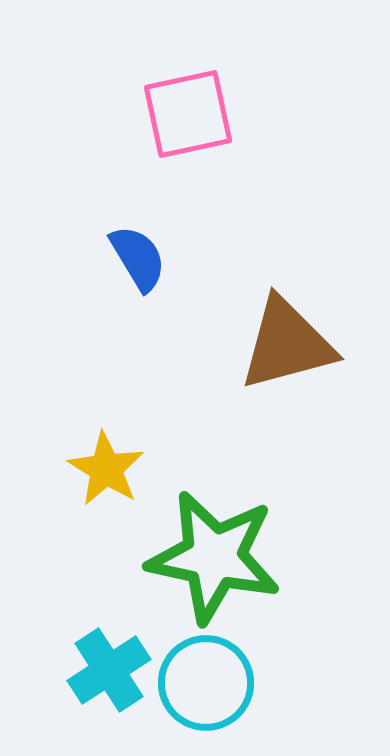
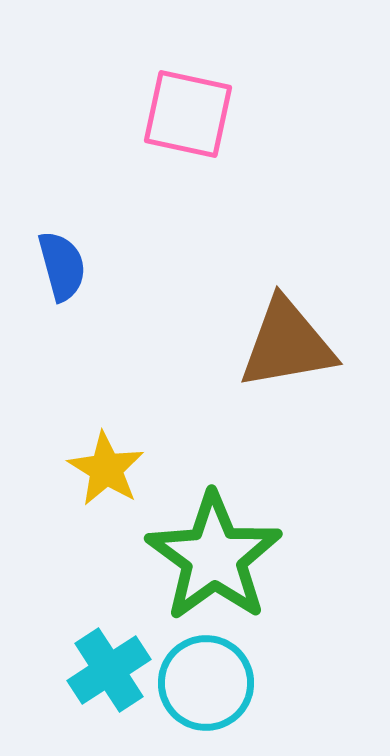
pink square: rotated 24 degrees clockwise
blue semicircle: moved 76 px left, 8 px down; rotated 16 degrees clockwise
brown triangle: rotated 5 degrees clockwise
green star: rotated 24 degrees clockwise
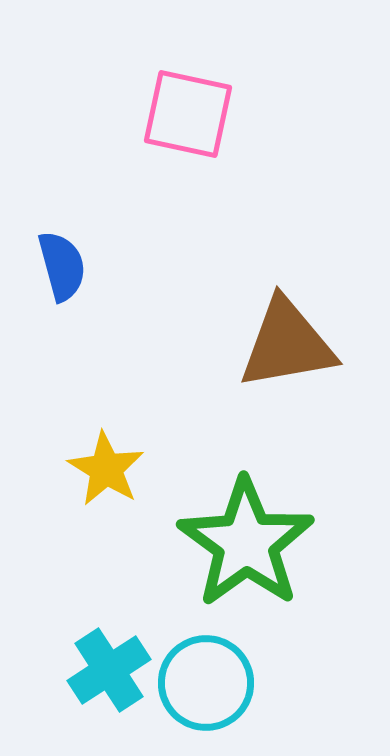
green star: moved 32 px right, 14 px up
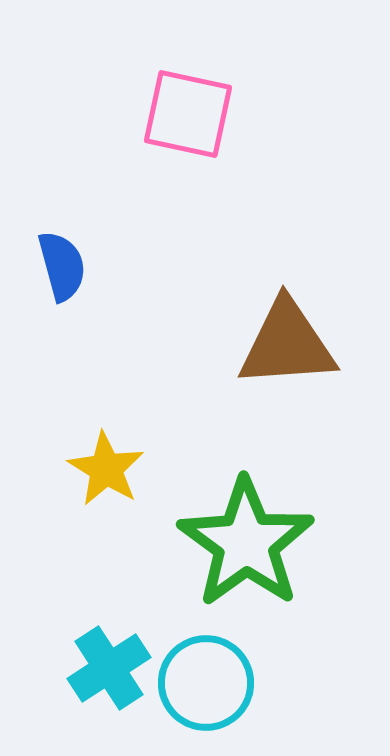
brown triangle: rotated 6 degrees clockwise
cyan cross: moved 2 px up
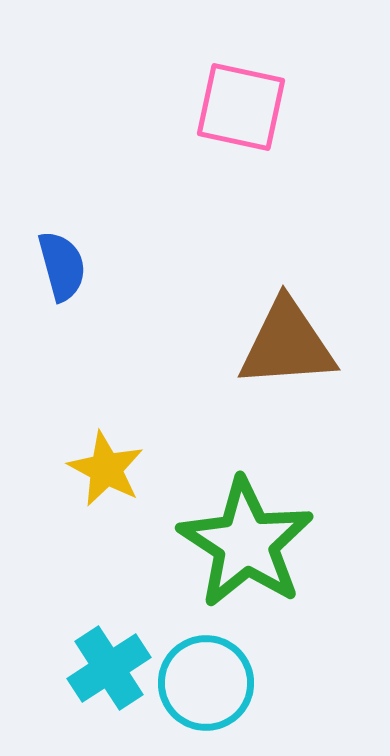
pink square: moved 53 px right, 7 px up
yellow star: rotated 4 degrees counterclockwise
green star: rotated 3 degrees counterclockwise
